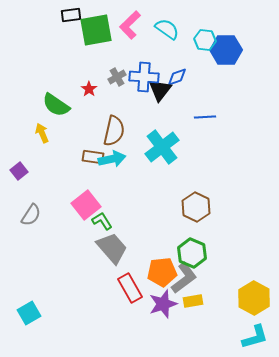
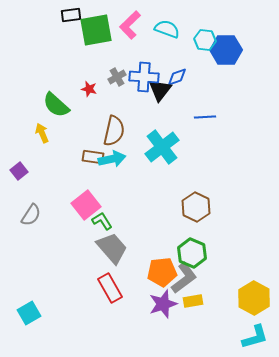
cyan semicircle: rotated 15 degrees counterclockwise
red star: rotated 21 degrees counterclockwise
green semicircle: rotated 8 degrees clockwise
red rectangle: moved 20 px left
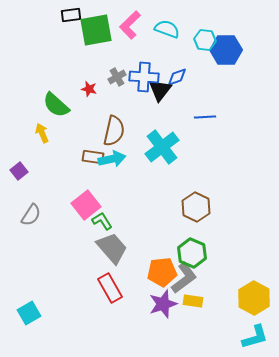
yellow rectangle: rotated 18 degrees clockwise
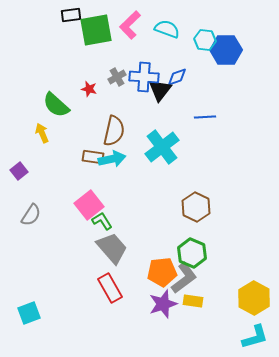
pink square: moved 3 px right
cyan square: rotated 10 degrees clockwise
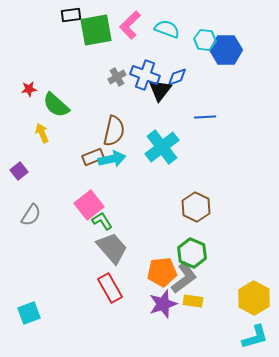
blue cross: moved 1 px right, 2 px up; rotated 16 degrees clockwise
red star: moved 60 px left; rotated 21 degrees counterclockwise
brown rectangle: rotated 30 degrees counterclockwise
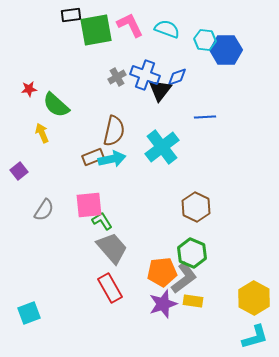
pink L-shape: rotated 108 degrees clockwise
pink square: rotated 32 degrees clockwise
gray semicircle: moved 13 px right, 5 px up
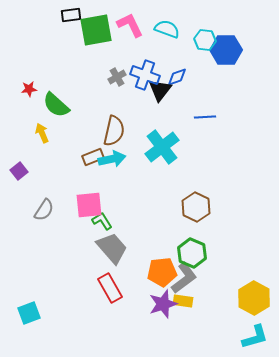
yellow rectangle: moved 10 px left
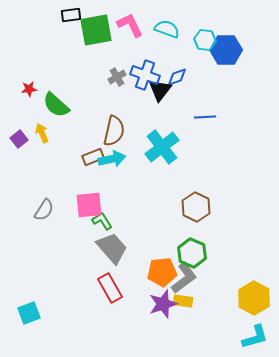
purple square: moved 32 px up
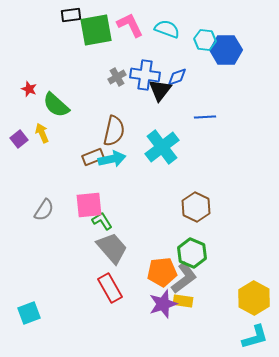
blue cross: rotated 12 degrees counterclockwise
red star: rotated 28 degrees clockwise
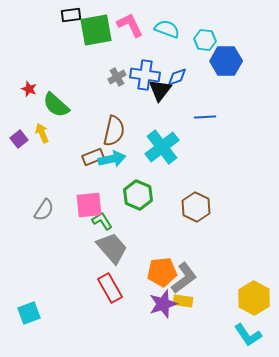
blue hexagon: moved 11 px down
green hexagon: moved 54 px left, 58 px up
cyan L-shape: moved 7 px left, 2 px up; rotated 72 degrees clockwise
